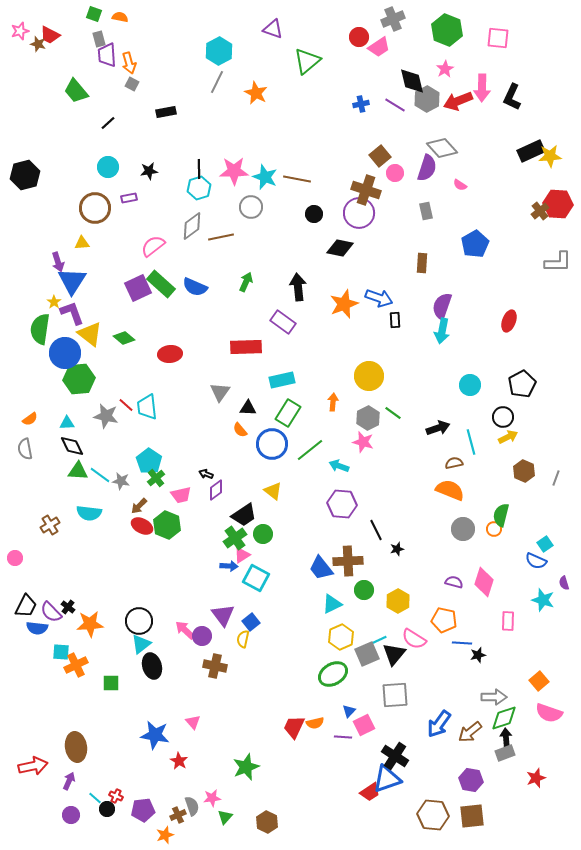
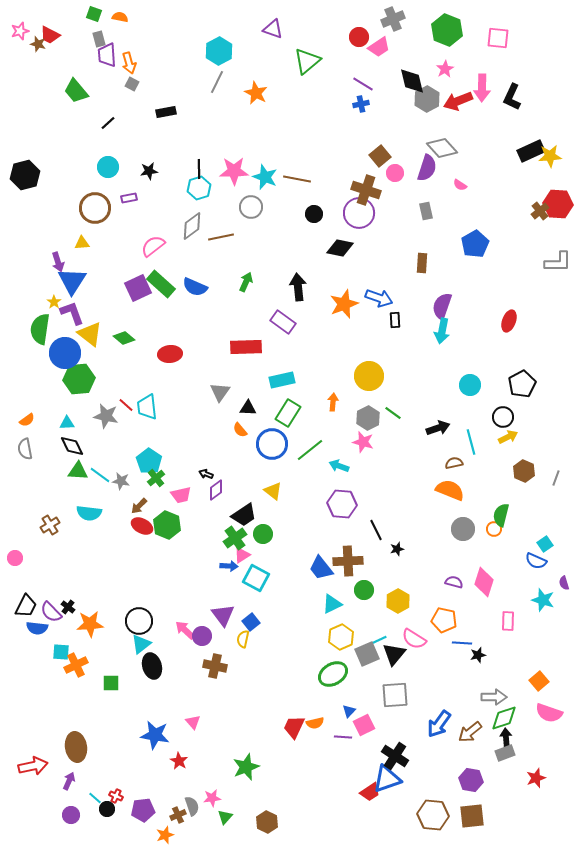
purple line at (395, 105): moved 32 px left, 21 px up
orange semicircle at (30, 419): moved 3 px left, 1 px down
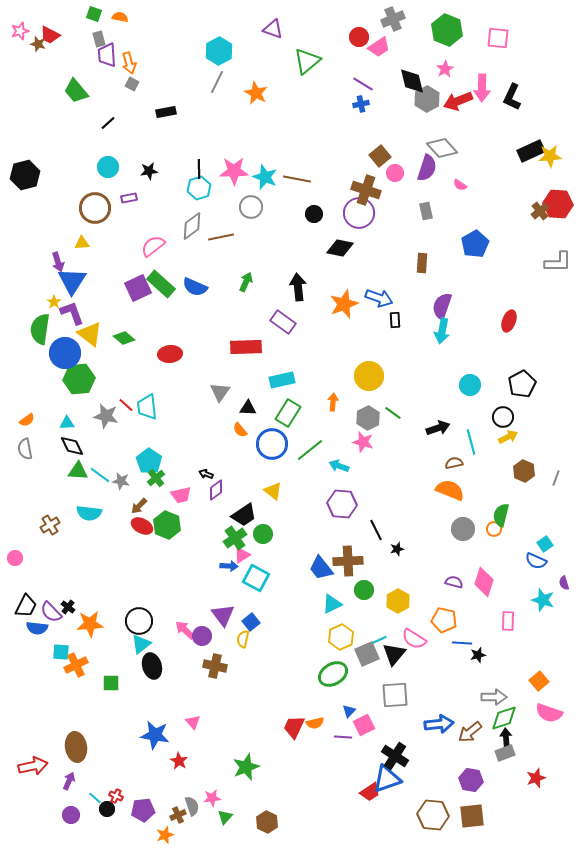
blue arrow at (439, 724): rotated 132 degrees counterclockwise
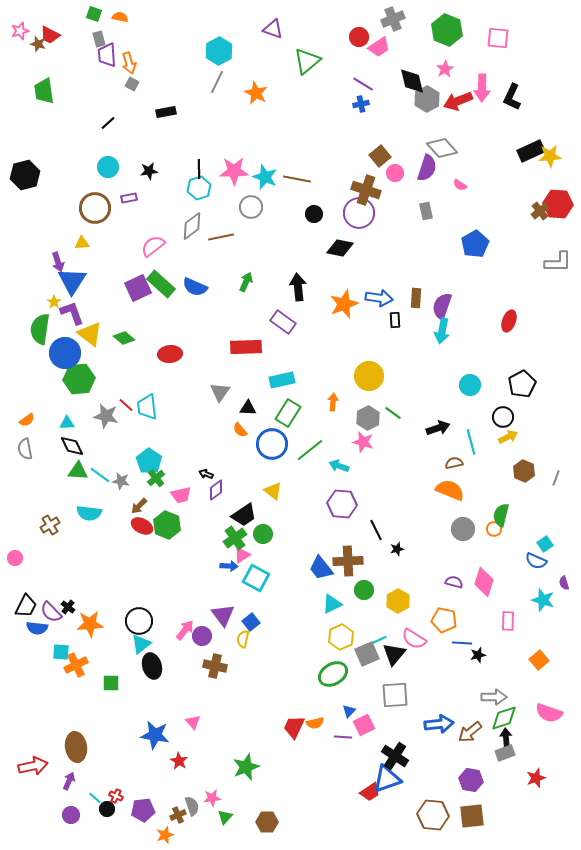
green trapezoid at (76, 91): moved 32 px left; rotated 32 degrees clockwise
brown rectangle at (422, 263): moved 6 px left, 35 px down
blue arrow at (379, 298): rotated 12 degrees counterclockwise
pink arrow at (185, 630): rotated 85 degrees clockwise
orange square at (539, 681): moved 21 px up
brown hexagon at (267, 822): rotated 25 degrees counterclockwise
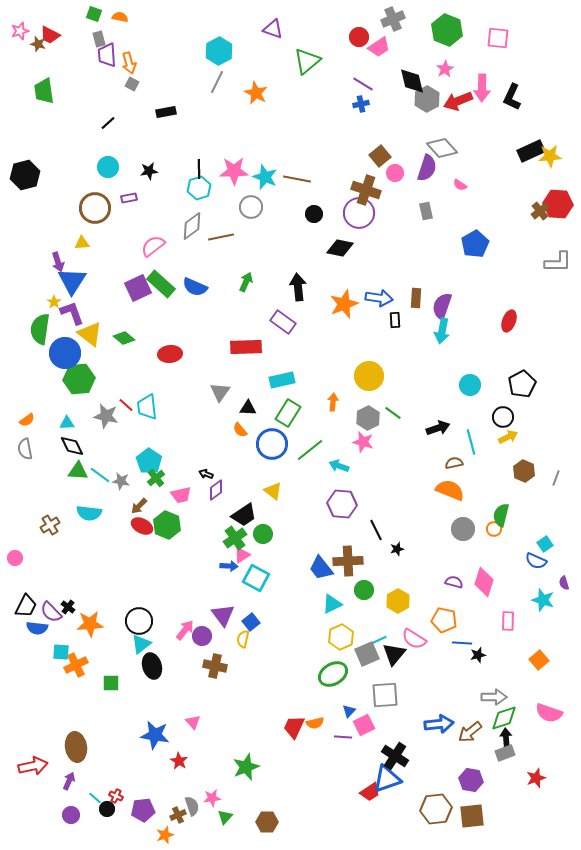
gray square at (395, 695): moved 10 px left
brown hexagon at (433, 815): moved 3 px right, 6 px up; rotated 12 degrees counterclockwise
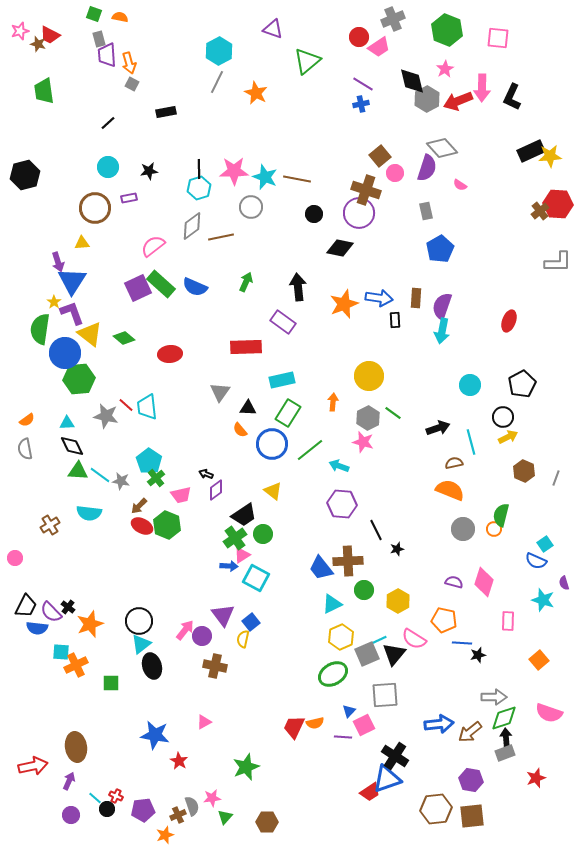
blue pentagon at (475, 244): moved 35 px left, 5 px down
orange star at (90, 624): rotated 16 degrees counterclockwise
pink triangle at (193, 722): moved 11 px right; rotated 42 degrees clockwise
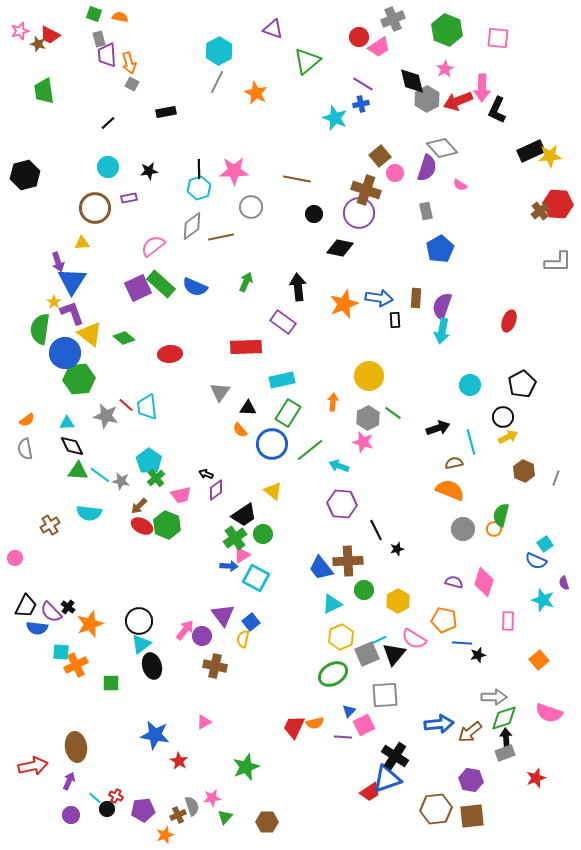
black L-shape at (512, 97): moved 15 px left, 13 px down
cyan star at (265, 177): moved 70 px right, 59 px up
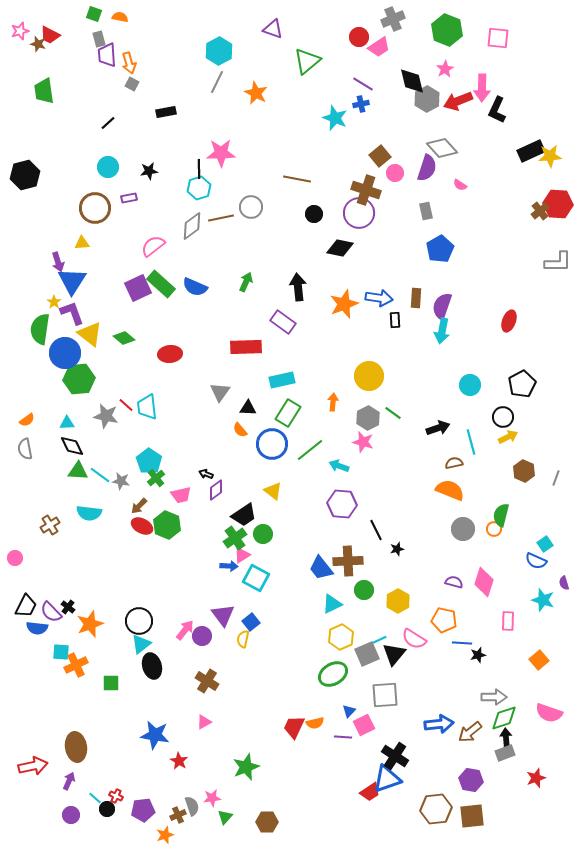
pink star at (234, 171): moved 13 px left, 18 px up
brown line at (221, 237): moved 19 px up
brown cross at (215, 666): moved 8 px left, 15 px down; rotated 20 degrees clockwise
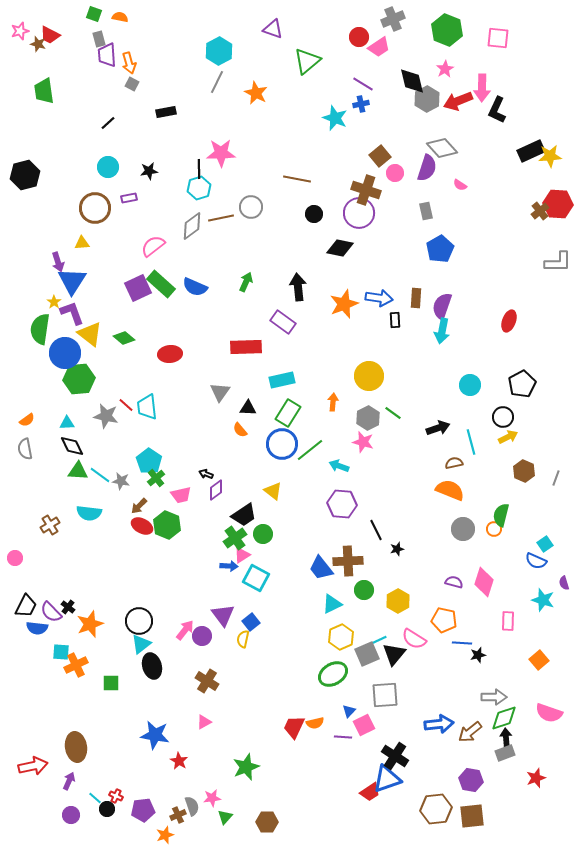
blue circle at (272, 444): moved 10 px right
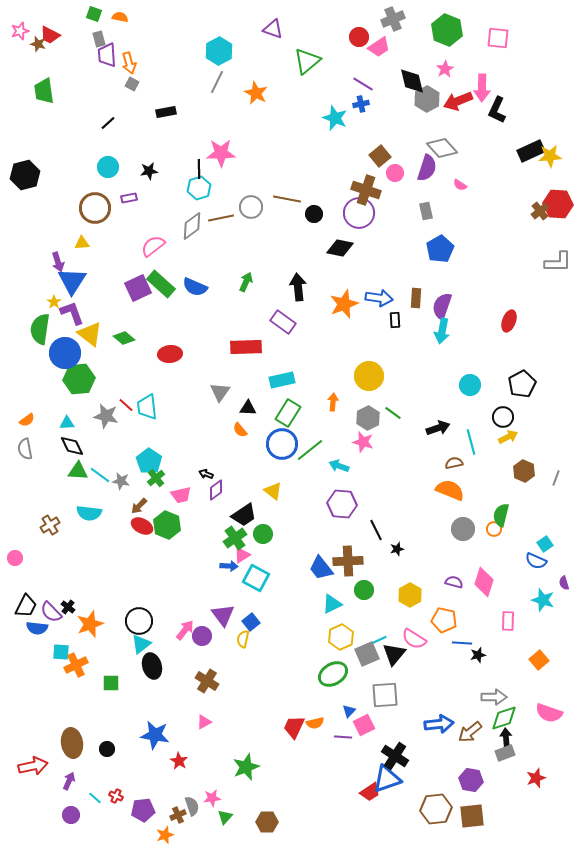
brown line at (297, 179): moved 10 px left, 20 px down
yellow hexagon at (398, 601): moved 12 px right, 6 px up
brown ellipse at (76, 747): moved 4 px left, 4 px up
black circle at (107, 809): moved 60 px up
